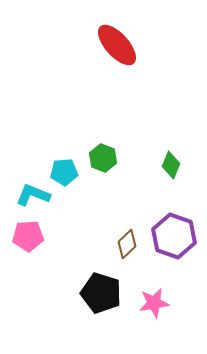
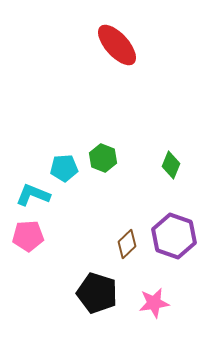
cyan pentagon: moved 4 px up
black pentagon: moved 4 px left
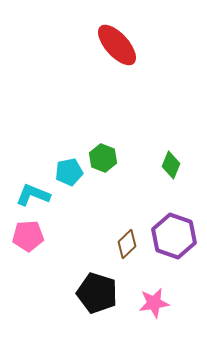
cyan pentagon: moved 5 px right, 4 px down; rotated 8 degrees counterclockwise
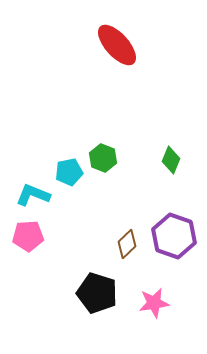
green diamond: moved 5 px up
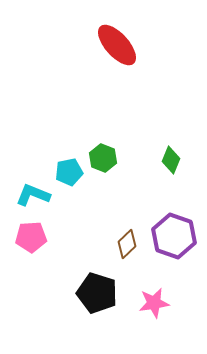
pink pentagon: moved 3 px right, 1 px down
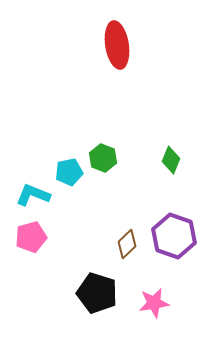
red ellipse: rotated 33 degrees clockwise
pink pentagon: rotated 12 degrees counterclockwise
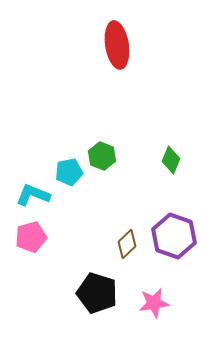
green hexagon: moved 1 px left, 2 px up
